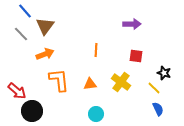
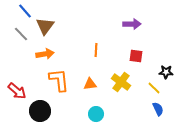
orange arrow: rotated 12 degrees clockwise
black star: moved 2 px right, 1 px up; rotated 16 degrees counterclockwise
black circle: moved 8 px right
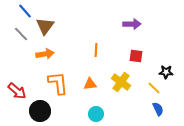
orange L-shape: moved 1 px left, 3 px down
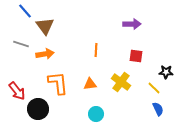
brown triangle: rotated 12 degrees counterclockwise
gray line: moved 10 px down; rotated 28 degrees counterclockwise
red arrow: rotated 12 degrees clockwise
black circle: moved 2 px left, 2 px up
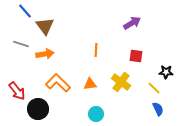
purple arrow: moved 1 px up; rotated 30 degrees counterclockwise
orange L-shape: rotated 40 degrees counterclockwise
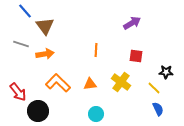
red arrow: moved 1 px right, 1 px down
black circle: moved 2 px down
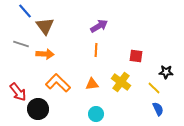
purple arrow: moved 33 px left, 3 px down
orange arrow: rotated 12 degrees clockwise
orange triangle: moved 2 px right
black circle: moved 2 px up
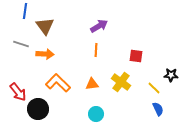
blue line: rotated 49 degrees clockwise
black star: moved 5 px right, 3 px down
